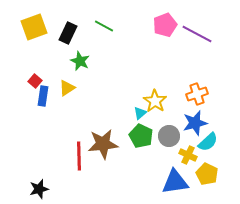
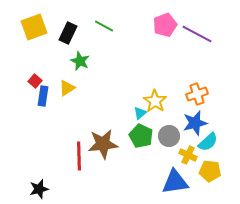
yellow pentagon: moved 3 px right, 3 px up; rotated 20 degrees counterclockwise
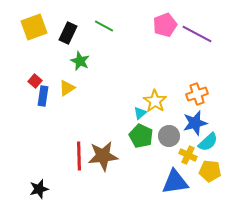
brown star: moved 12 px down
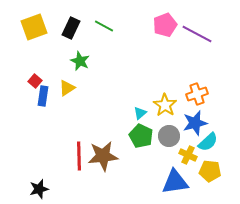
black rectangle: moved 3 px right, 5 px up
yellow star: moved 10 px right, 4 px down
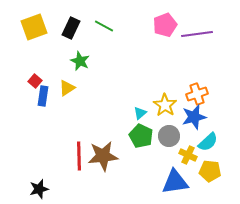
purple line: rotated 36 degrees counterclockwise
blue star: moved 1 px left, 6 px up
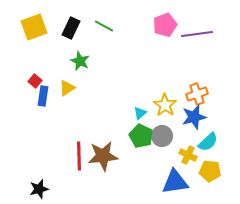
gray circle: moved 7 px left
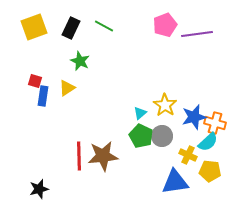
red square: rotated 24 degrees counterclockwise
orange cross: moved 18 px right, 29 px down; rotated 35 degrees clockwise
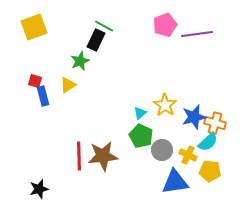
black rectangle: moved 25 px right, 12 px down
green star: rotated 24 degrees clockwise
yellow triangle: moved 1 px right, 3 px up
blue rectangle: rotated 24 degrees counterclockwise
gray circle: moved 14 px down
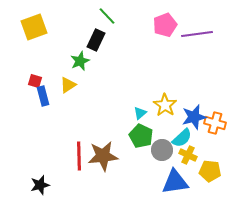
green line: moved 3 px right, 10 px up; rotated 18 degrees clockwise
cyan semicircle: moved 26 px left, 4 px up
black star: moved 1 px right, 4 px up
